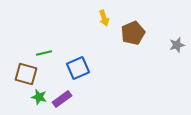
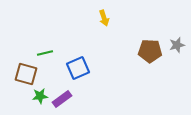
brown pentagon: moved 17 px right, 18 px down; rotated 25 degrees clockwise
green line: moved 1 px right
green star: moved 1 px right, 1 px up; rotated 21 degrees counterclockwise
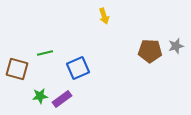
yellow arrow: moved 2 px up
gray star: moved 1 px left, 1 px down
brown square: moved 9 px left, 5 px up
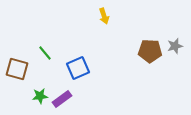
gray star: moved 1 px left
green line: rotated 63 degrees clockwise
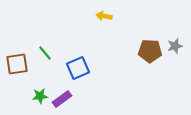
yellow arrow: rotated 119 degrees clockwise
brown square: moved 5 px up; rotated 25 degrees counterclockwise
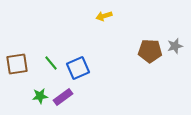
yellow arrow: rotated 28 degrees counterclockwise
green line: moved 6 px right, 10 px down
purple rectangle: moved 1 px right, 2 px up
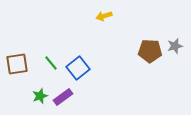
blue square: rotated 15 degrees counterclockwise
green star: rotated 14 degrees counterclockwise
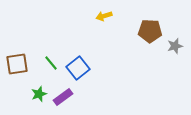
brown pentagon: moved 20 px up
green star: moved 1 px left, 2 px up
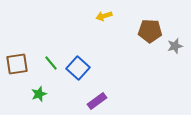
blue square: rotated 10 degrees counterclockwise
purple rectangle: moved 34 px right, 4 px down
